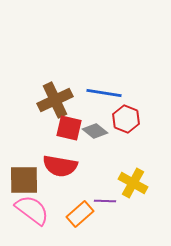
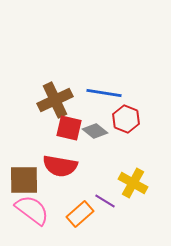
purple line: rotated 30 degrees clockwise
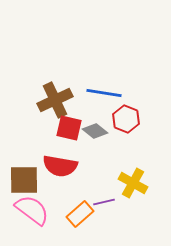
purple line: moved 1 px left, 1 px down; rotated 45 degrees counterclockwise
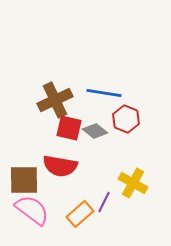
purple line: rotated 50 degrees counterclockwise
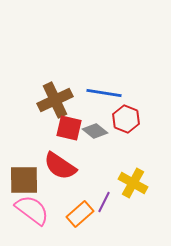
red semicircle: rotated 24 degrees clockwise
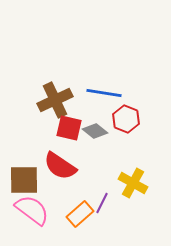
purple line: moved 2 px left, 1 px down
